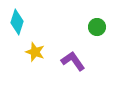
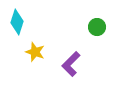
purple L-shape: moved 2 px left, 3 px down; rotated 100 degrees counterclockwise
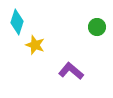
yellow star: moved 7 px up
purple L-shape: moved 7 px down; rotated 85 degrees clockwise
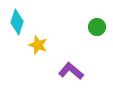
yellow star: moved 3 px right
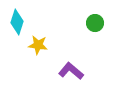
green circle: moved 2 px left, 4 px up
yellow star: rotated 12 degrees counterclockwise
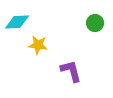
cyan diamond: rotated 70 degrees clockwise
purple L-shape: rotated 35 degrees clockwise
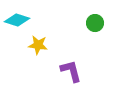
cyan diamond: moved 2 px up; rotated 20 degrees clockwise
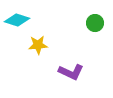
yellow star: rotated 12 degrees counterclockwise
purple L-shape: moved 1 px down; rotated 130 degrees clockwise
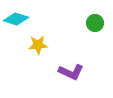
cyan diamond: moved 1 px left, 1 px up
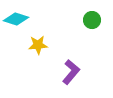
green circle: moved 3 px left, 3 px up
purple L-shape: rotated 75 degrees counterclockwise
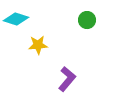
green circle: moved 5 px left
purple L-shape: moved 4 px left, 7 px down
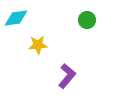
cyan diamond: moved 1 px up; rotated 25 degrees counterclockwise
purple L-shape: moved 3 px up
